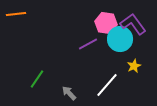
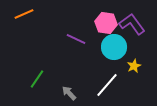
orange line: moved 8 px right; rotated 18 degrees counterclockwise
purple L-shape: moved 1 px left
cyan circle: moved 6 px left, 8 px down
purple line: moved 12 px left, 5 px up; rotated 54 degrees clockwise
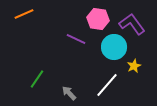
pink hexagon: moved 8 px left, 4 px up
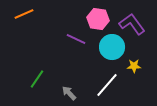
cyan circle: moved 2 px left
yellow star: rotated 24 degrees clockwise
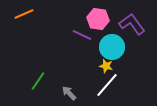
purple line: moved 6 px right, 4 px up
yellow star: moved 28 px left; rotated 16 degrees clockwise
green line: moved 1 px right, 2 px down
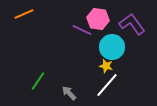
purple line: moved 5 px up
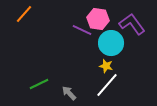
orange line: rotated 24 degrees counterclockwise
cyan circle: moved 1 px left, 4 px up
green line: moved 1 px right, 3 px down; rotated 30 degrees clockwise
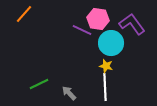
white line: moved 2 px left, 2 px down; rotated 44 degrees counterclockwise
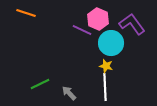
orange line: moved 2 px right, 1 px up; rotated 66 degrees clockwise
pink hexagon: rotated 15 degrees clockwise
green line: moved 1 px right
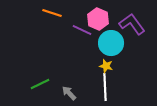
orange line: moved 26 px right
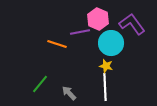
orange line: moved 5 px right, 31 px down
purple line: moved 2 px left, 2 px down; rotated 36 degrees counterclockwise
green line: rotated 24 degrees counterclockwise
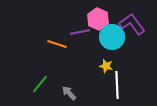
cyan circle: moved 1 px right, 6 px up
white line: moved 12 px right, 2 px up
